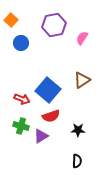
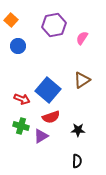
blue circle: moved 3 px left, 3 px down
red semicircle: moved 1 px down
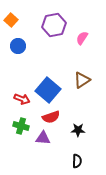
purple triangle: moved 2 px right, 2 px down; rotated 35 degrees clockwise
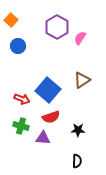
purple hexagon: moved 3 px right, 2 px down; rotated 20 degrees counterclockwise
pink semicircle: moved 2 px left
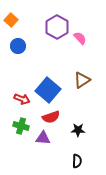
pink semicircle: rotated 104 degrees clockwise
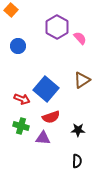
orange square: moved 10 px up
blue square: moved 2 px left, 1 px up
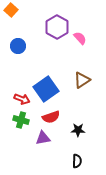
blue square: rotated 15 degrees clockwise
green cross: moved 6 px up
purple triangle: rotated 14 degrees counterclockwise
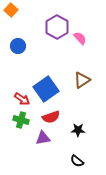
red arrow: rotated 14 degrees clockwise
black semicircle: rotated 128 degrees clockwise
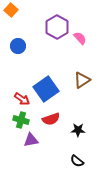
red semicircle: moved 2 px down
purple triangle: moved 12 px left, 2 px down
